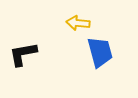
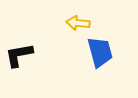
black L-shape: moved 4 px left, 1 px down
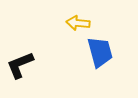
black L-shape: moved 1 px right, 10 px down; rotated 12 degrees counterclockwise
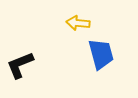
blue trapezoid: moved 1 px right, 2 px down
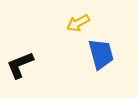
yellow arrow: rotated 35 degrees counterclockwise
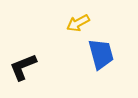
black L-shape: moved 3 px right, 2 px down
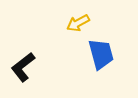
black L-shape: rotated 16 degrees counterclockwise
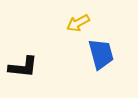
black L-shape: rotated 136 degrees counterclockwise
